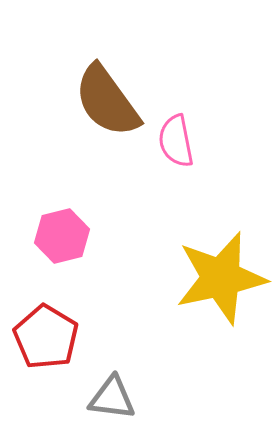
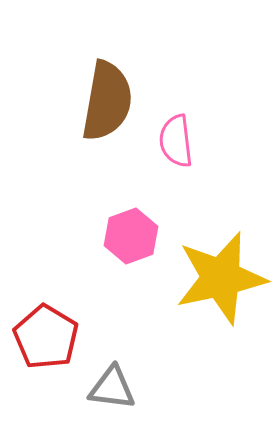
brown semicircle: rotated 134 degrees counterclockwise
pink semicircle: rotated 4 degrees clockwise
pink hexagon: moved 69 px right; rotated 6 degrees counterclockwise
gray triangle: moved 10 px up
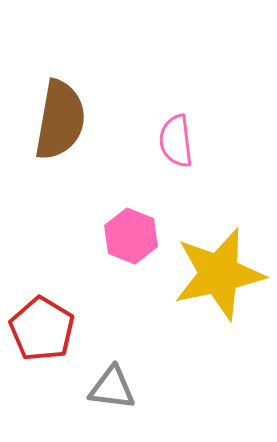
brown semicircle: moved 47 px left, 19 px down
pink hexagon: rotated 18 degrees counterclockwise
yellow star: moved 2 px left, 4 px up
red pentagon: moved 4 px left, 8 px up
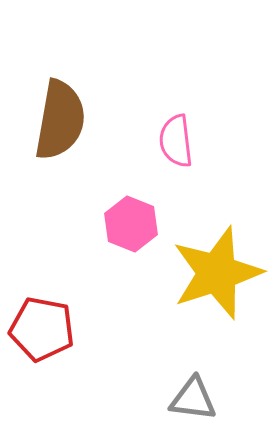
pink hexagon: moved 12 px up
yellow star: moved 2 px left, 1 px up; rotated 6 degrees counterclockwise
red pentagon: rotated 20 degrees counterclockwise
gray triangle: moved 81 px right, 11 px down
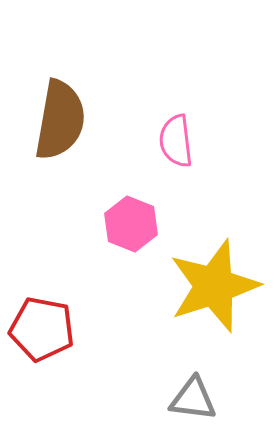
yellow star: moved 3 px left, 13 px down
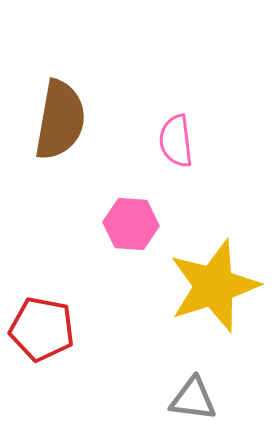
pink hexagon: rotated 18 degrees counterclockwise
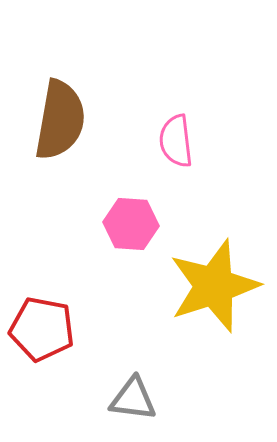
gray triangle: moved 60 px left
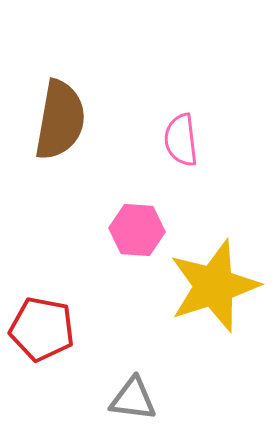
pink semicircle: moved 5 px right, 1 px up
pink hexagon: moved 6 px right, 6 px down
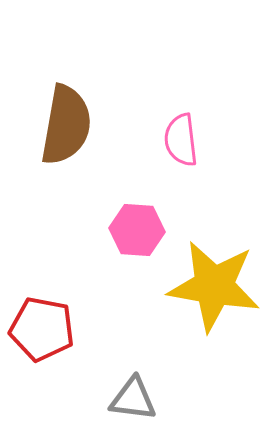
brown semicircle: moved 6 px right, 5 px down
yellow star: rotated 28 degrees clockwise
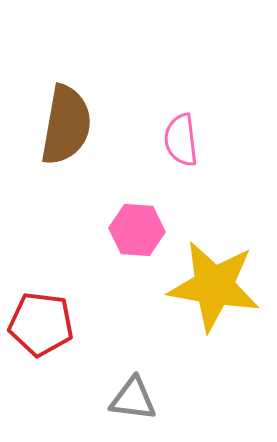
red pentagon: moved 1 px left, 5 px up; rotated 4 degrees counterclockwise
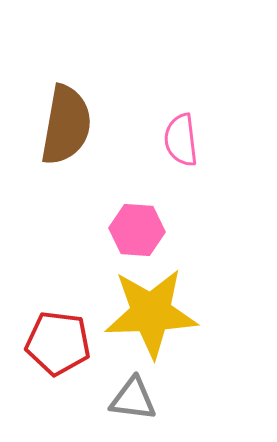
yellow star: moved 63 px left, 27 px down; rotated 12 degrees counterclockwise
red pentagon: moved 17 px right, 19 px down
